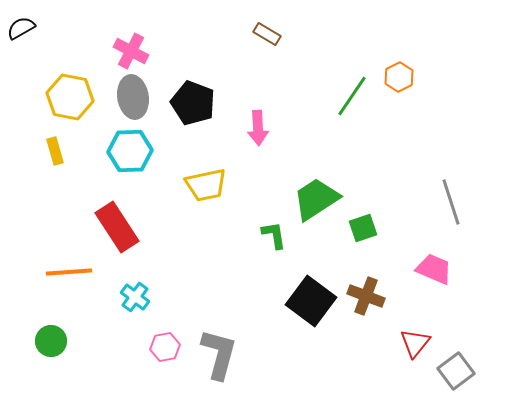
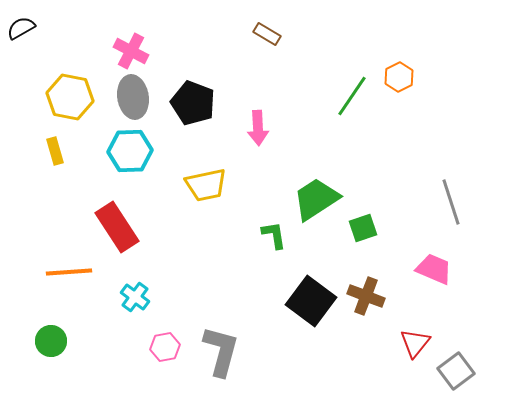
gray L-shape: moved 2 px right, 3 px up
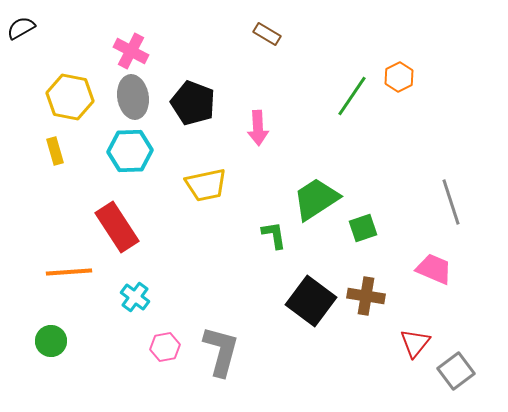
brown cross: rotated 12 degrees counterclockwise
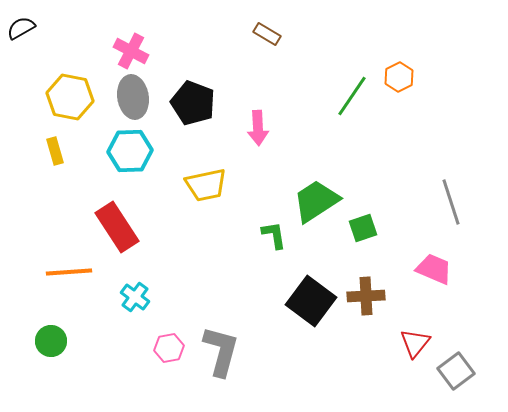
green trapezoid: moved 2 px down
brown cross: rotated 12 degrees counterclockwise
pink hexagon: moved 4 px right, 1 px down
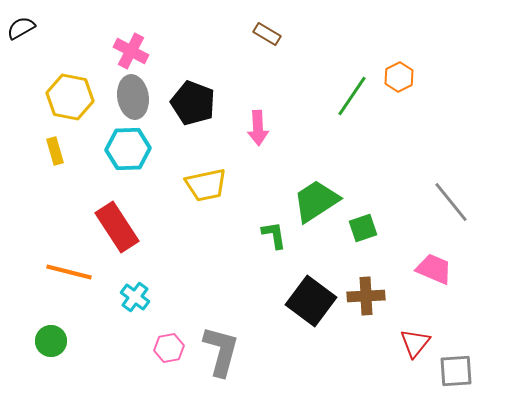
cyan hexagon: moved 2 px left, 2 px up
gray line: rotated 21 degrees counterclockwise
orange line: rotated 18 degrees clockwise
gray square: rotated 33 degrees clockwise
